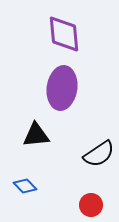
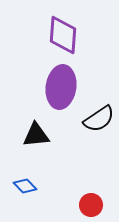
purple diamond: moved 1 px left, 1 px down; rotated 9 degrees clockwise
purple ellipse: moved 1 px left, 1 px up
black semicircle: moved 35 px up
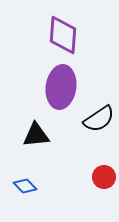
red circle: moved 13 px right, 28 px up
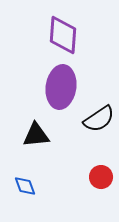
red circle: moved 3 px left
blue diamond: rotated 25 degrees clockwise
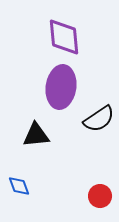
purple diamond: moved 1 px right, 2 px down; rotated 9 degrees counterclockwise
red circle: moved 1 px left, 19 px down
blue diamond: moved 6 px left
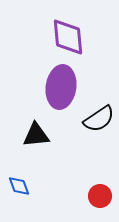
purple diamond: moved 4 px right
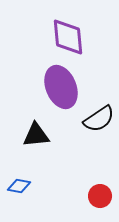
purple ellipse: rotated 30 degrees counterclockwise
blue diamond: rotated 60 degrees counterclockwise
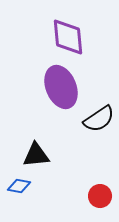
black triangle: moved 20 px down
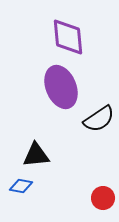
blue diamond: moved 2 px right
red circle: moved 3 px right, 2 px down
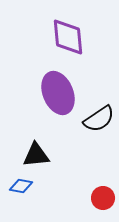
purple ellipse: moved 3 px left, 6 px down
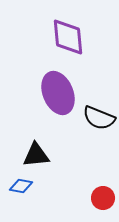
black semicircle: moved 1 px up; rotated 56 degrees clockwise
